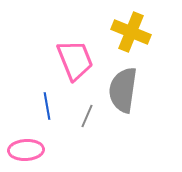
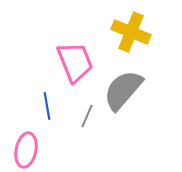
pink trapezoid: moved 2 px down
gray semicircle: rotated 33 degrees clockwise
pink ellipse: rotated 76 degrees counterclockwise
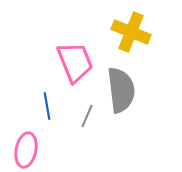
gray semicircle: moved 2 px left; rotated 132 degrees clockwise
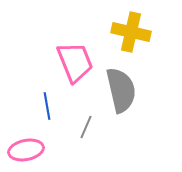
yellow cross: rotated 9 degrees counterclockwise
gray semicircle: rotated 6 degrees counterclockwise
gray line: moved 1 px left, 11 px down
pink ellipse: rotated 68 degrees clockwise
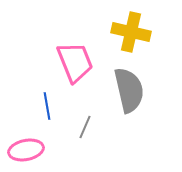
gray semicircle: moved 8 px right
gray line: moved 1 px left
